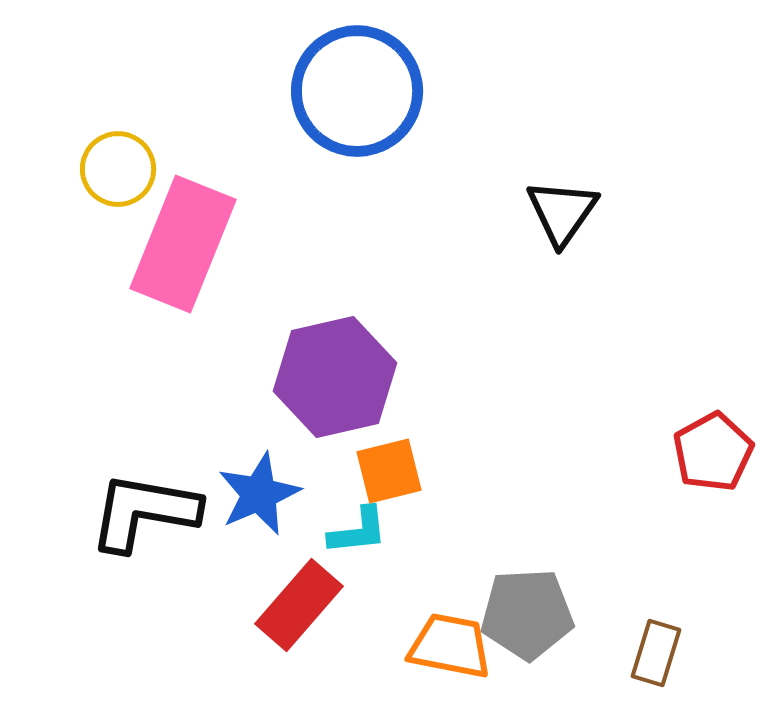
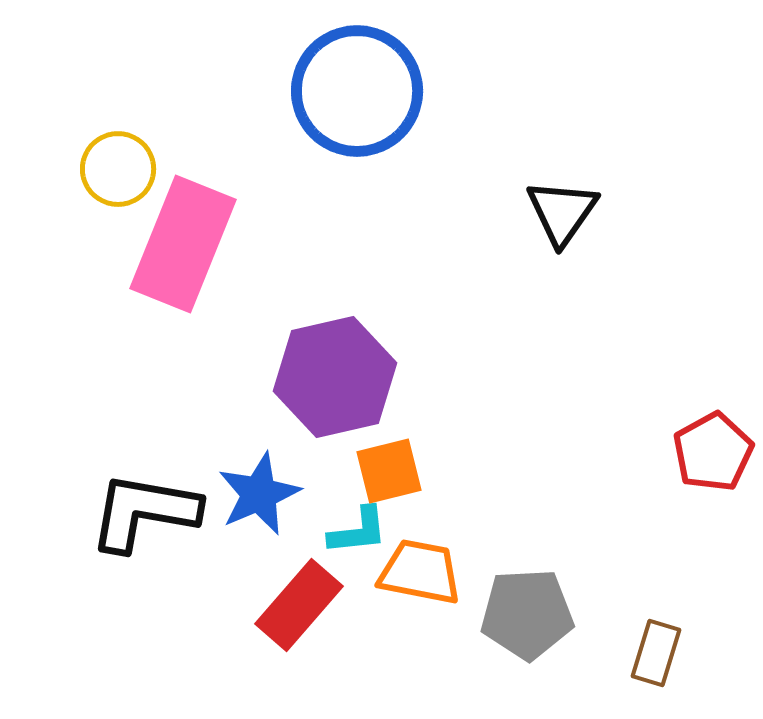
orange trapezoid: moved 30 px left, 74 px up
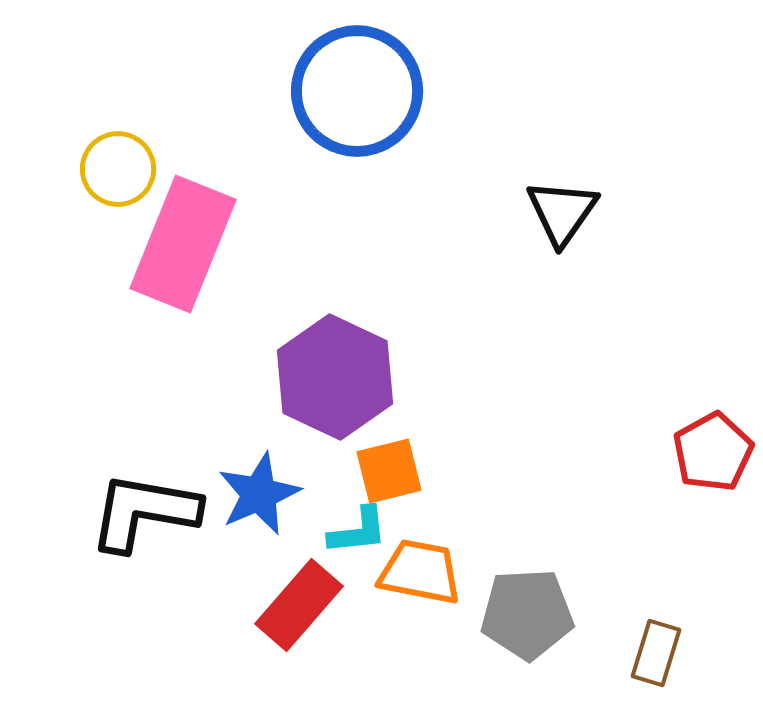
purple hexagon: rotated 22 degrees counterclockwise
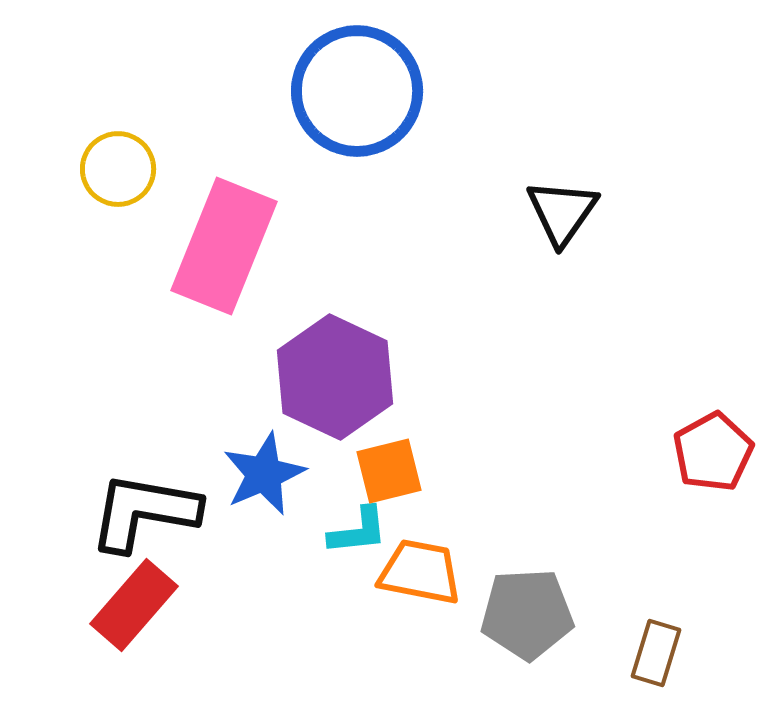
pink rectangle: moved 41 px right, 2 px down
blue star: moved 5 px right, 20 px up
red rectangle: moved 165 px left
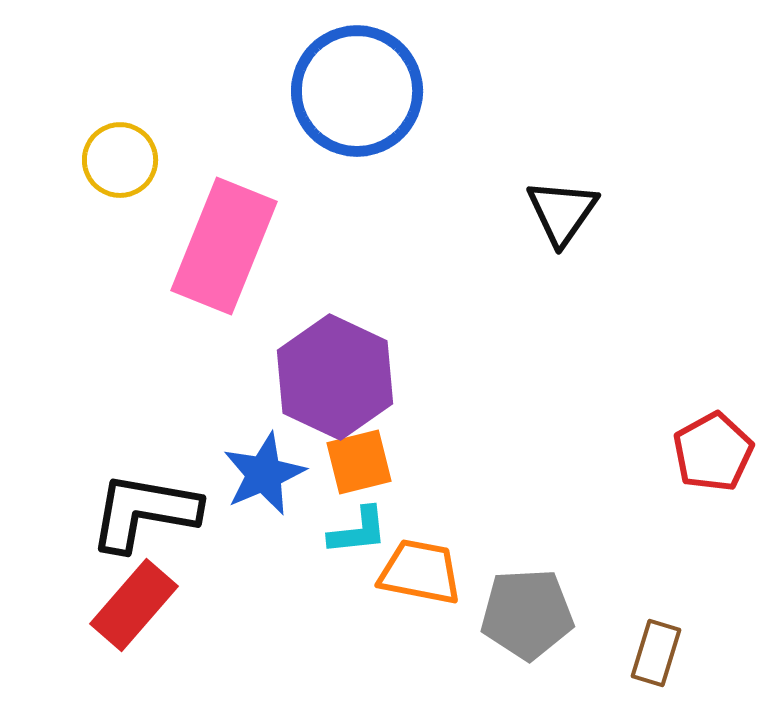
yellow circle: moved 2 px right, 9 px up
orange square: moved 30 px left, 9 px up
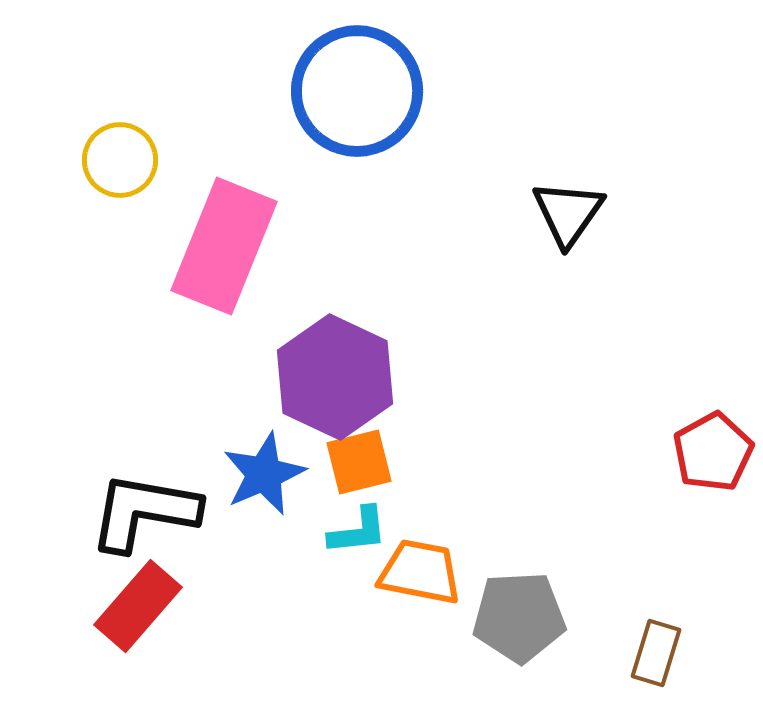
black triangle: moved 6 px right, 1 px down
red rectangle: moved 4 px right, 1 px down
gray pentagon: moved 8 px left, 3 px down
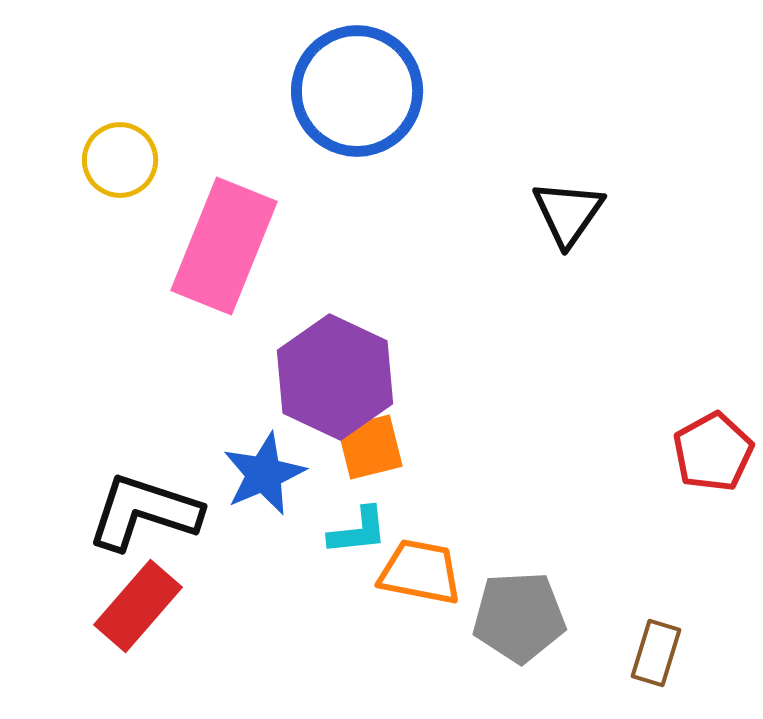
orange square: moved 11 px right, 15 px up
black L-shape: rotated 8 degrees clockwise
